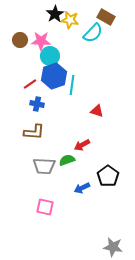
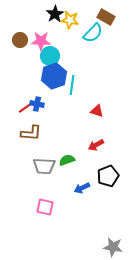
red line: moved 5 px left, 24 px down
brown L-shape: moved 3 px left, 1 px down
red arrow: moved 14 px right
black pentagon: rotated 15 degrees clockwise
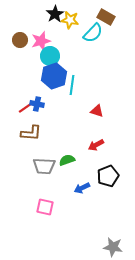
pink star: rotated 18 degrees counterclockwise
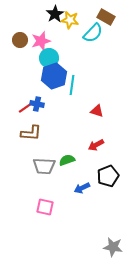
cyan circle: moved 1 px left, 2 px down
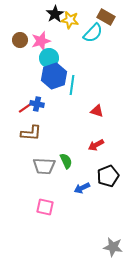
green semicircle: moved 1 px left, 1 px down; rotated 84 degrees clockwise
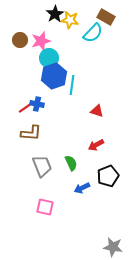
green semicircle: moved 5 px right, 2 px down
gray trapezoid: moved 2 px left; rotated 115 degrees counterclockwise
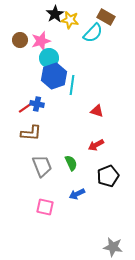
blue arrow: moved 5 px left, 6 px down
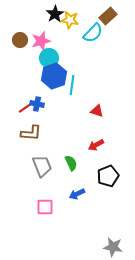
brown rectangle: moved 2 px right, 1 px up; rotated 72 degrees counterclockwise
pink square: rotated 12 degrees counterclockwise
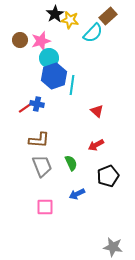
red triangle: rotated 24 degrees clockwise
brown L-shape: moved 8 px right, 7 px down
